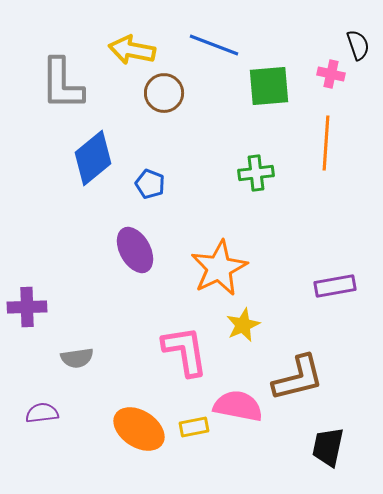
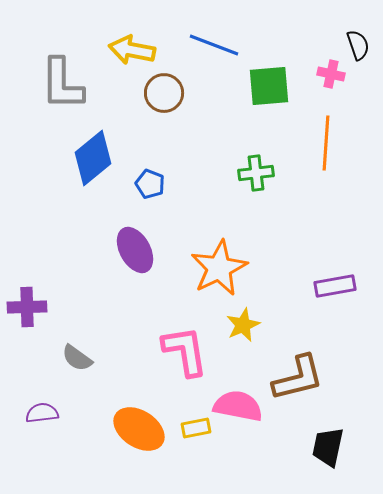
gray semicircle: rotated 44 degrees clockwise
yellow rectangle: moved 2 px right, 1 px down
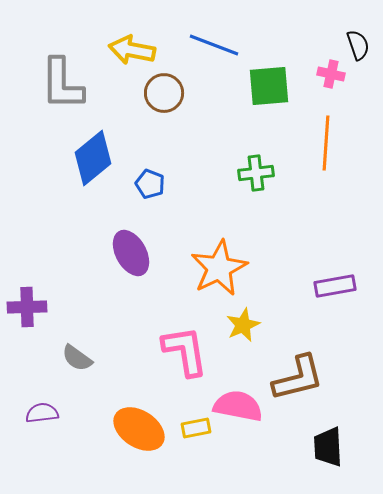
purple ellipse: moved 4 px left, 3 px down
black trapezoid: rotated 15 degrees counterclockwise
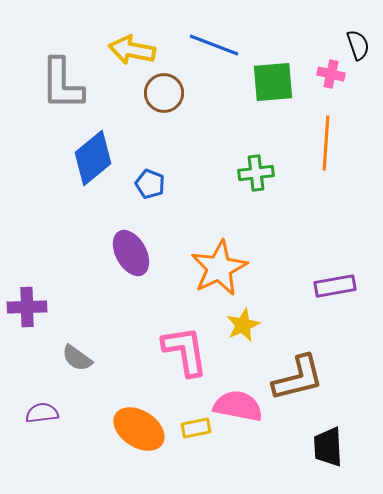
green square: moved 4 px right, 4 px up
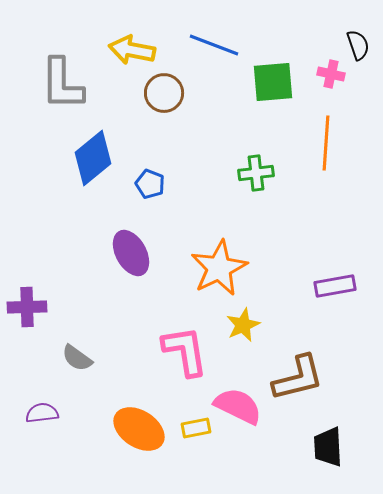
pink semicircle: rotated 15 degrees clockwise
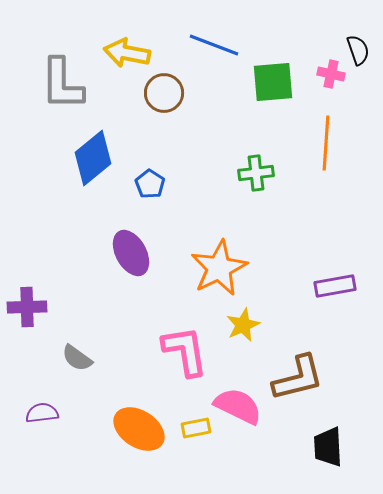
black semicircle: moved 5 px down
yellow arrow: moved 5 px left, 3 px down
blue pentagon: rotated 12 degrees clockwise
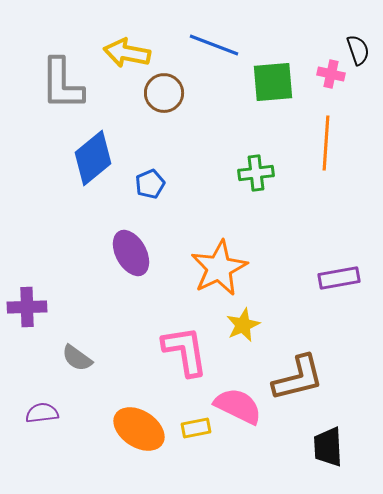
blue pentagon: rotated 16 degrees clockwise
purple rectangle: moved 4 px right, 8 px up
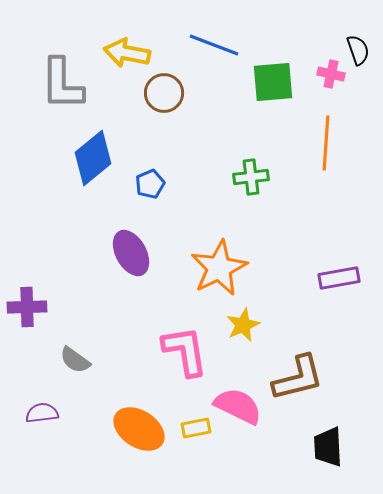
green cross: moved 5 px left, 4 px down
gray semicircle: moved 2 px left, 2 px down
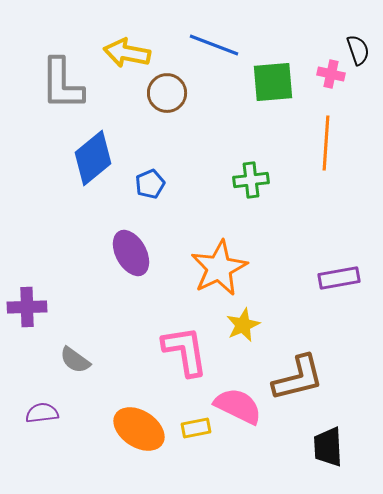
brown circle: moved 3 px right
green cross: moved 3 px down
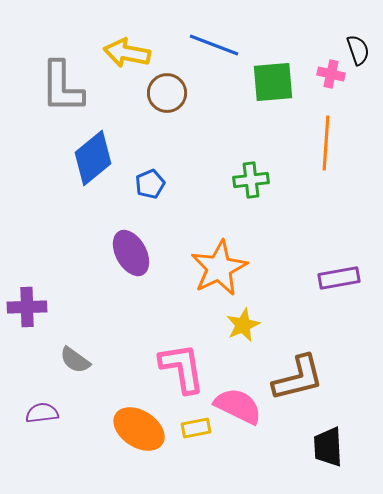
gray L-shape: moved 3 px down
pink L-shape: moved 3 px left, 17 px down
